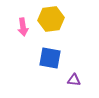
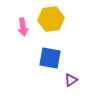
purple triangle: moved 3 px left; rotated 40 degrees counterclockwise
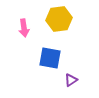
yellow hexagon: moved 8 px right
pink arrow: moved 1 px right, 1 px down
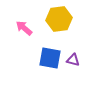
pink arrow: rotated 138 degrees clockwise
purple triangle: moved 2 px right, 20 px up; rotated 48 degrees clockwise
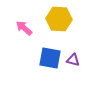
yellow hexagon: rotated 10 degrees clockwise
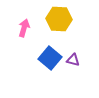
pink arrow: rotated 66 degrees clockwise
blue square: rotated 30 degrees clockwise
